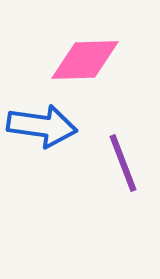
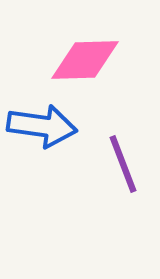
purple line: moved 1 px down
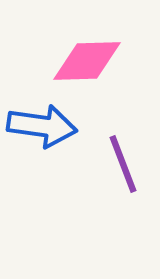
pink diamond: moved 2 px right, 1 px down
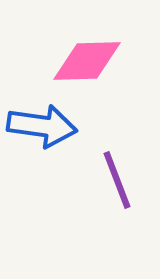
purple line: moved 6 px left, 16 px down
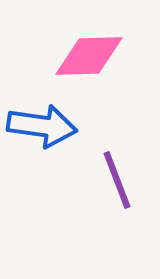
pink diamond: moved 2 px right, 5 px up
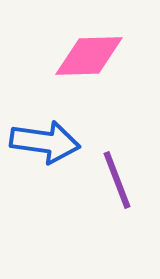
blue arrow: moved 3 px right, 16 px down
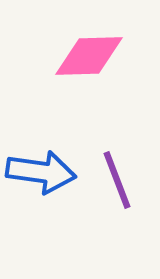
blue arrow: moved 4 px left, 30 px down
